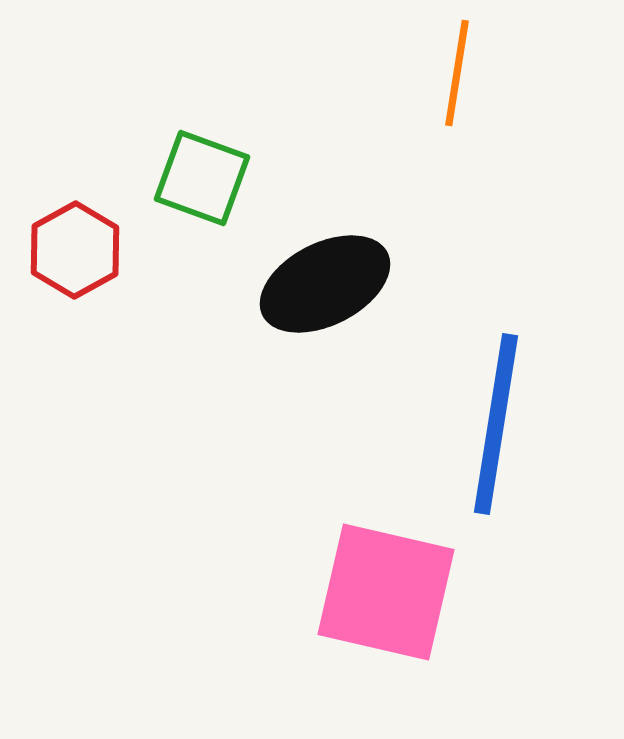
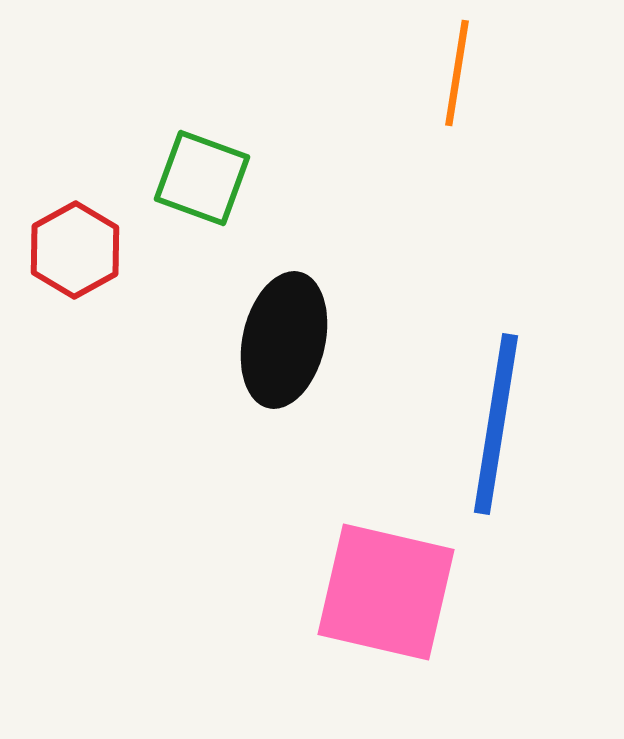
black ellipse: moved 41 px left, 56 px down; rotated 50 degrees counterclockwise
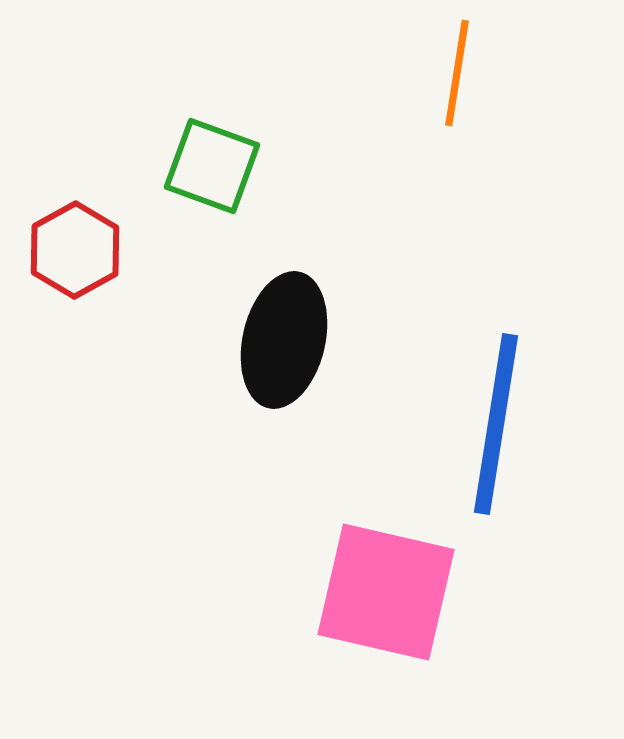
green square: moved 10 px right, 12 px up
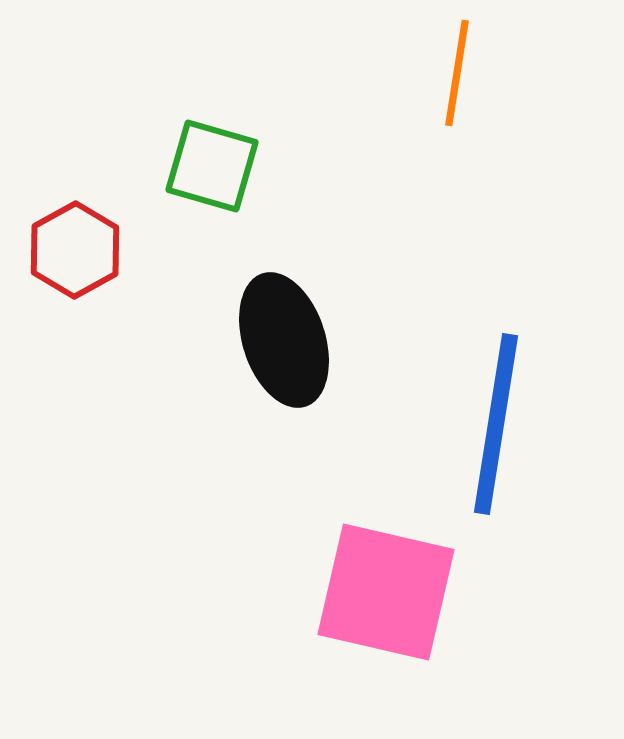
green square: rotated 4 degrees counterclockwise
black ellipse: rotated 31 degrees counterclockwise
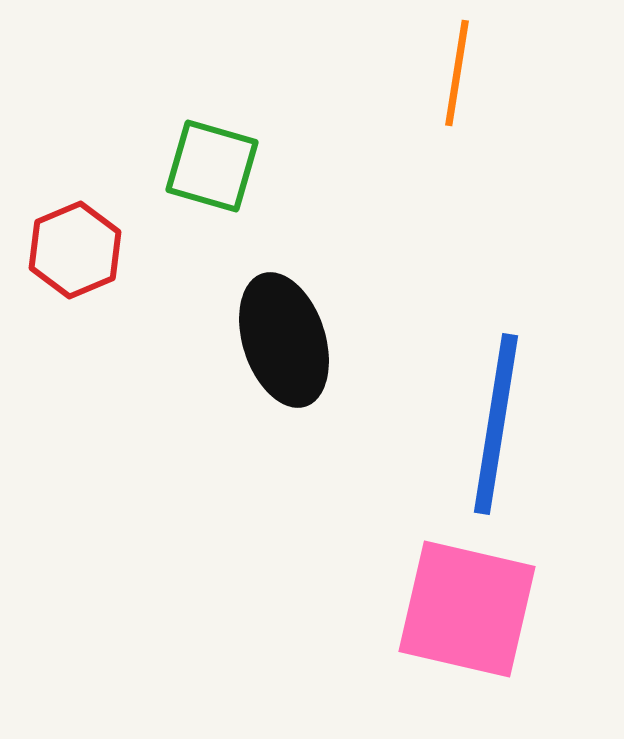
red hexagon: rotated 6 degrees clockwise
pink square: moved 81 px right, 17 px down
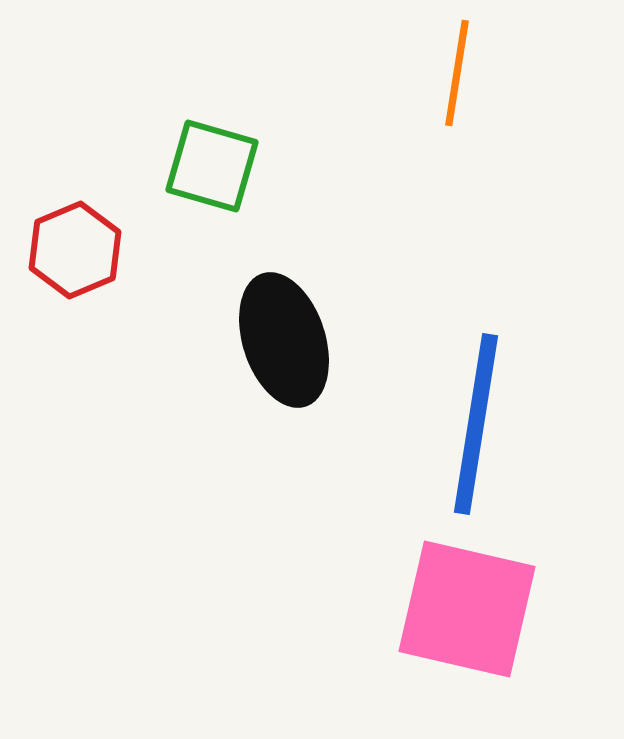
blue line: moved 20 px left
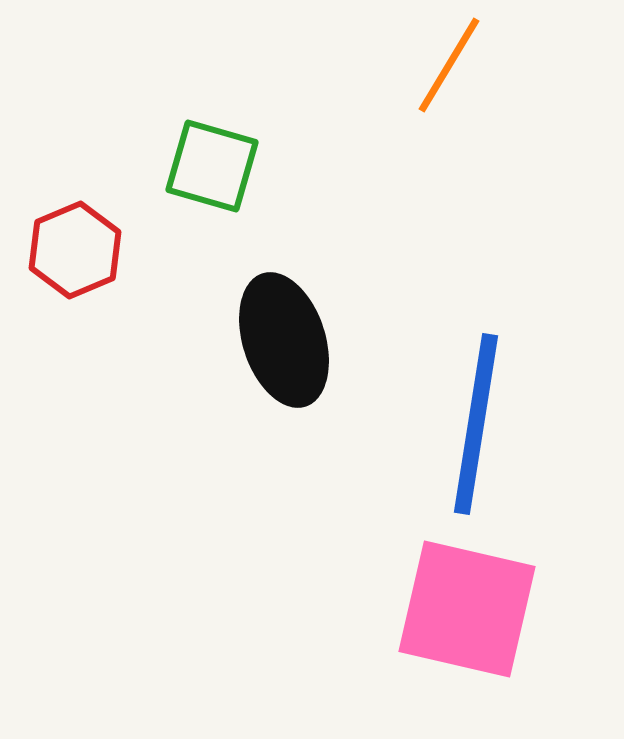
orange line: moved 8 px left, 8 px up; rotated 22 degrees clockwise
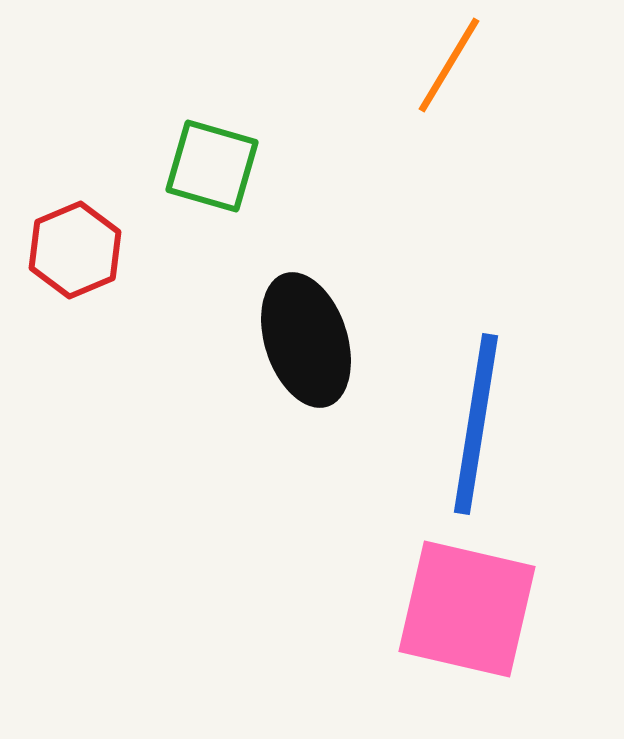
black ellipse: moved 22 px right
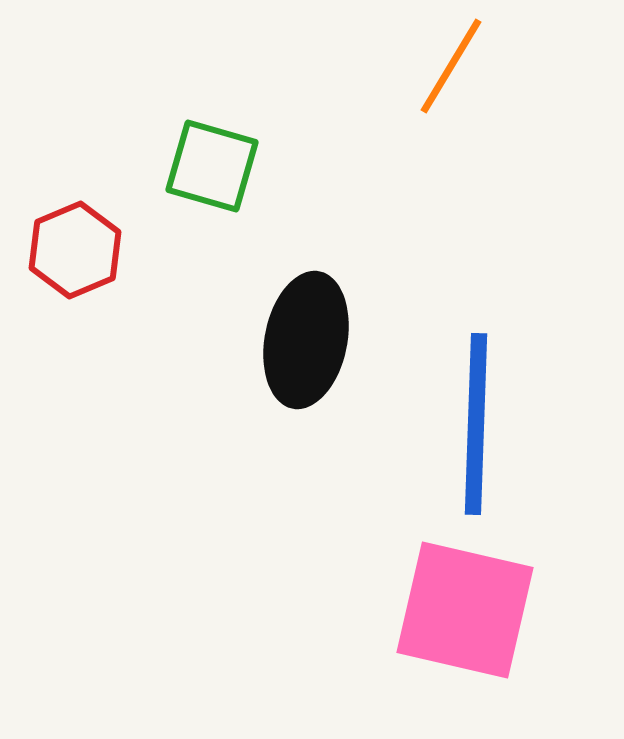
orange line: moved 2 px right, 1 px down
black ellipse: rotated 29 degrees clockwise
blue line: rotated 7 degrees counterclockwise
pink square: moved 2 px left, 1 px down
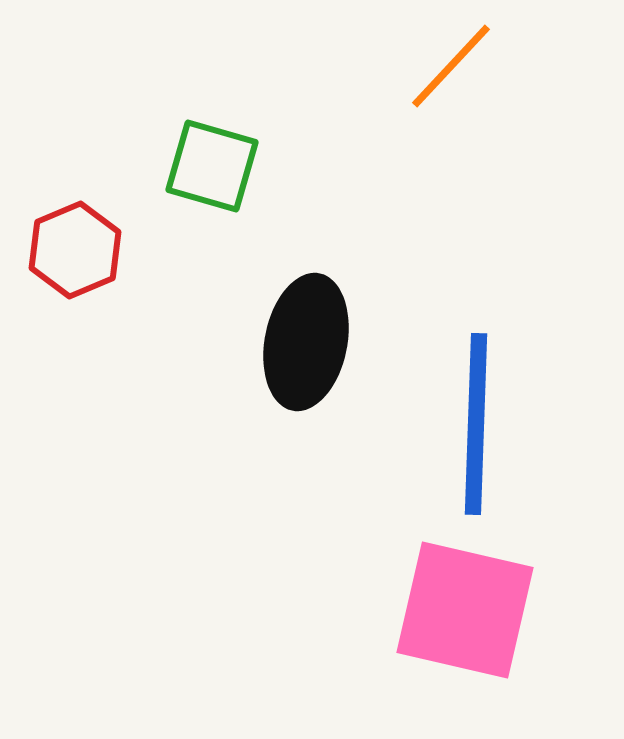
orange line: rotated 12 degrees clockwise
black ellipse: moved 2 px down
